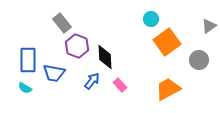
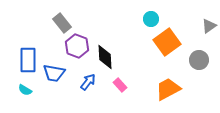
blue arrow: moved 4 px left, 1 px down
cyan semicircle: moved 2 px down
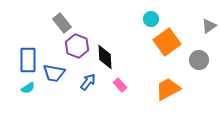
cyan semicircle: moved 3 px right, 2 px up; rotated 64 degrees counterclockwise
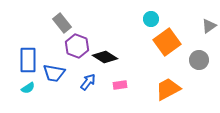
black diamond: rotated 55 degrees counterclockwise
pink rectangle: rotated 56 degrees counterclockwise
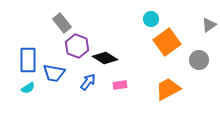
gray triangle: moved 1 px up
black diamond: moved 1 px down
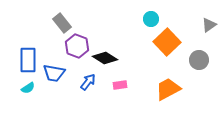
orange square: rotated 8 degrees counterclockwise
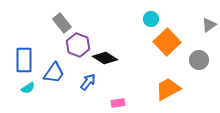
purple hexagon: moved 1 px right, 1 px up
blue rectangle: moved 4 px left
blue trapezoid: rotated 65 degrees counterclockwise
pink rectangle: moved 2 px left, 18 px down
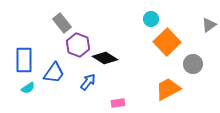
gray circle: moved 6 px left, 4 px down
